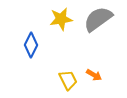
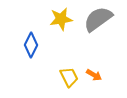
yellow trapezoid: moved 1 px right, 3 px up
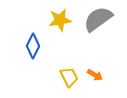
yellow star: moved 1 px left, 1 px down
blue diamond: moved 2 px right, 1 px down
orange arrow: moved 1 px right
